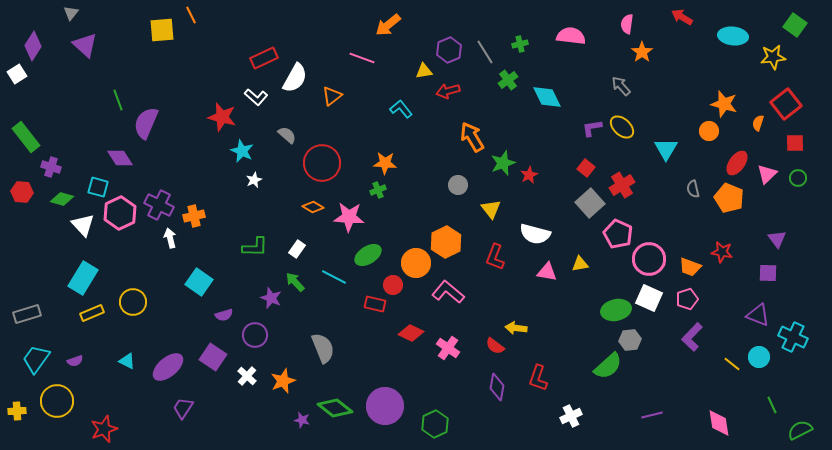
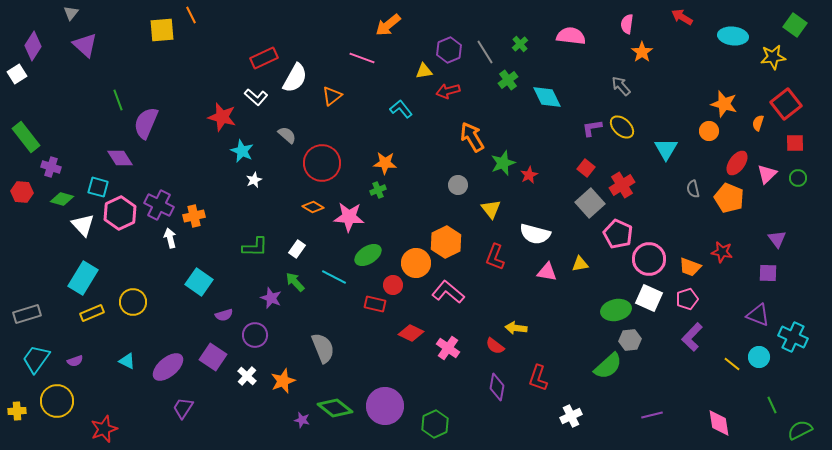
green cross at (520, 44): rotated 28 degrees counterclockwise
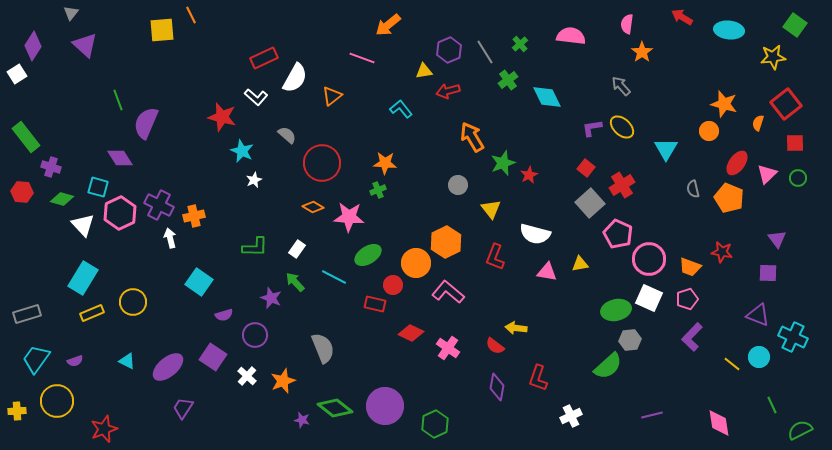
cyan ellipse at (733, 36): moved 4 px left, 6 px up
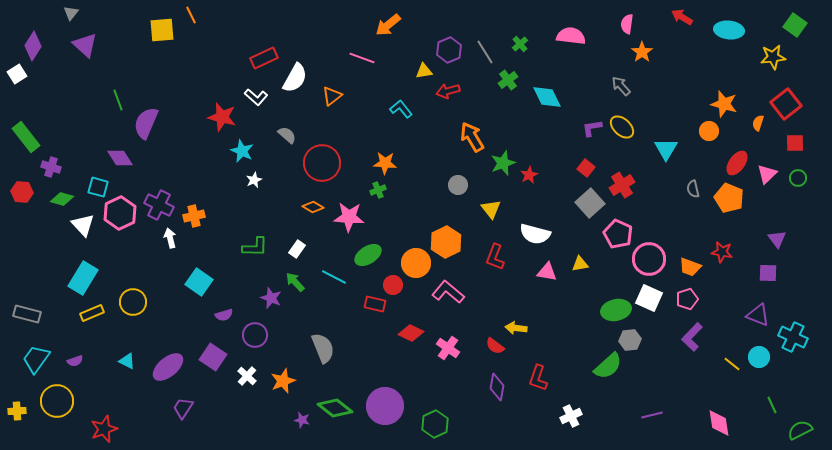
gray rectangle at (27, 314): rotated 32 degrees clockwise
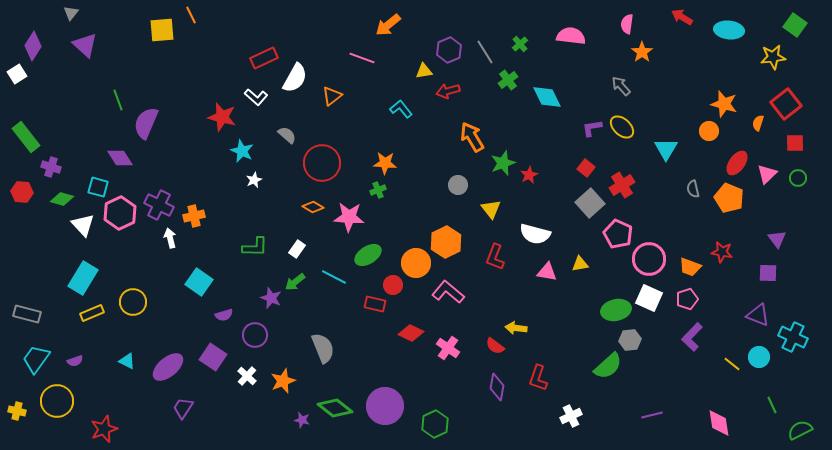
green arrow at (295, 282): rotated 85 degrees counterclockwise
yellow cross at (17, 411): rotated 18 degrees clockwise
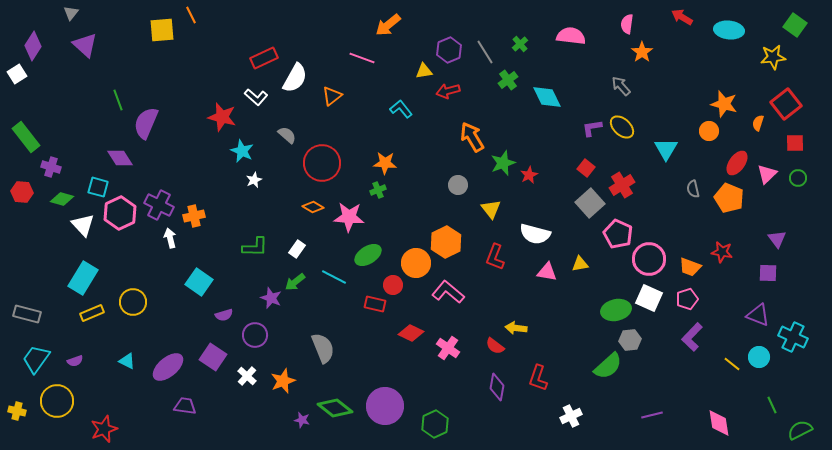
purple trapezoid at (183, 408): moved 2 px right, 2 px up; rotated 65 degrees clockwise
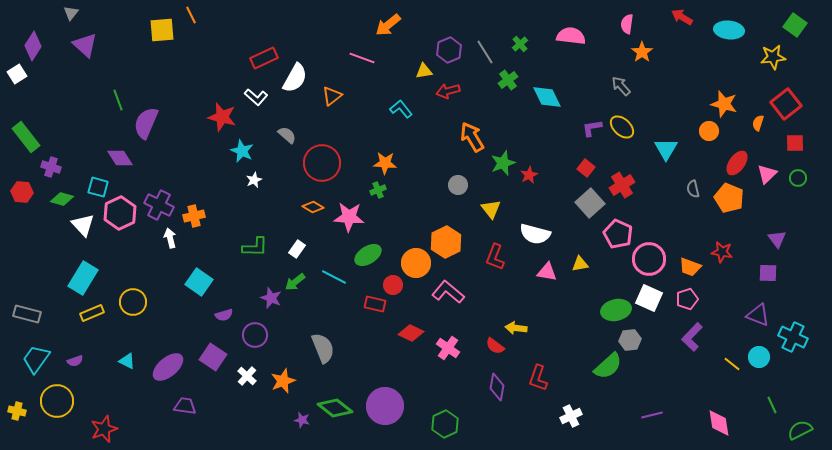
green hexagon at (435, 424): moved 10 px right
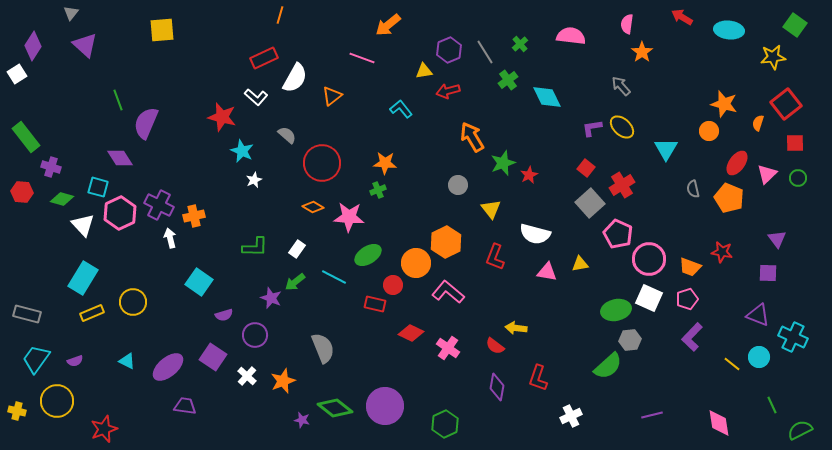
orange line at (191, 15): moved 89 px right; rotated 42 degrees clockwise
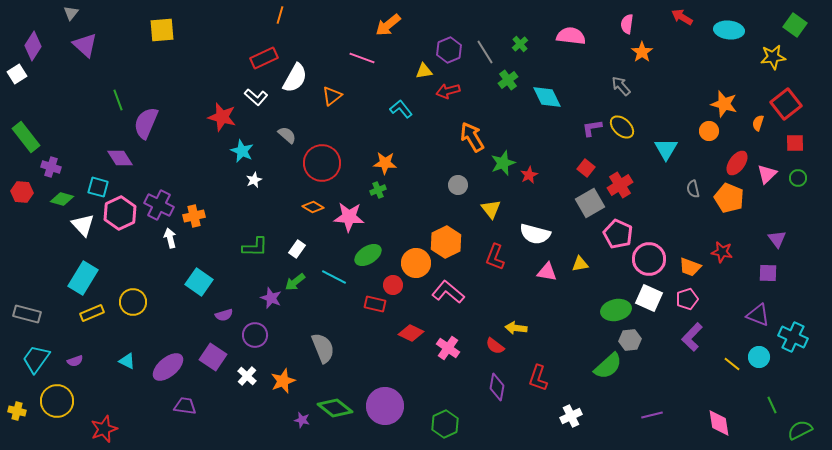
red cross at (622, 185): moved 2 px left
gray square at (590, 203): rotated 12 degrees clockwise
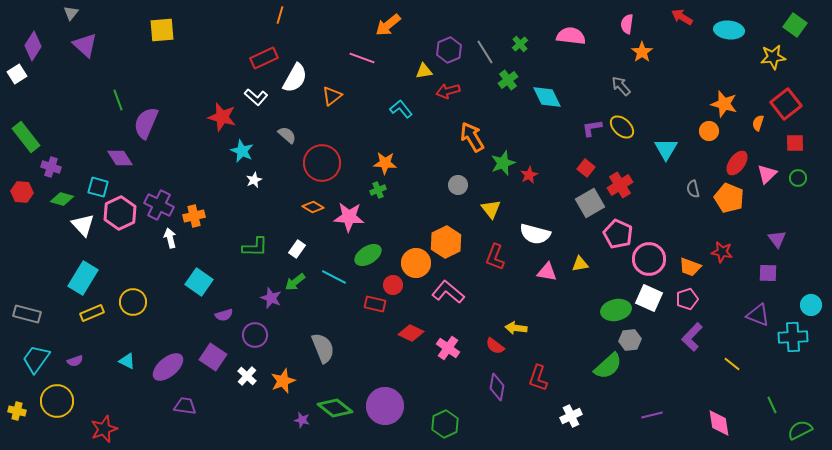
cyan cross at (793, 337): rotated 28 degrees counterclockwise
cyan circle at (759, 357): moved 52 px right, 52 px up
